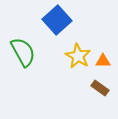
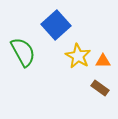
blue square: moved 1 px left, 5 px down
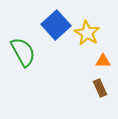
yellow star: moved 9 px right, 23 px up
brown rectangle: rotated 30 degrees clockwise
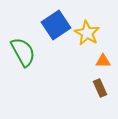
blue square: rotated 8 degrees clockwise
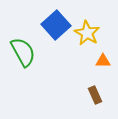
blue square: rotated 8 degrees counterclockwise
brown rectangle: moved 5 px left, 7 px down
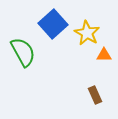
blue square: moved 3 px left, 1 px up
orange triangle: moved 1 px right, 6 px up
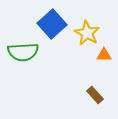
blue square: moved 1 px left
green semicircle: rotated 116 degrees clockwise
brown rectangle: rotated 18 degrees counterclockwise
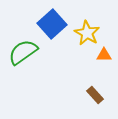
green semicircle: rotated 148 degrees clockwise
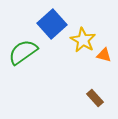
yellow star: moved 4 px left, 7 px down
orange triangle: rotated 14 degrees clockwise
brown rectangle: moved 3 px down
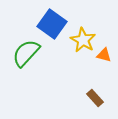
blue square: rotated 12 degrees counterclockwise
green semicircle: moved 3 px right, 1 px down; rotated 12 degrees counterclockwise
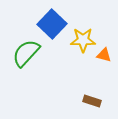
blue square: rotated 8 degrees clockwise
yellow star: rotated 30 degrees counterclockwise
brown rectangle: moved 3 px left, 3 px down; rotated 30 degrees counterclockwise
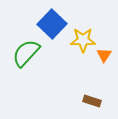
orange triangle: rotated 49 degrees clockwise
